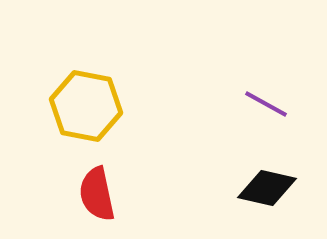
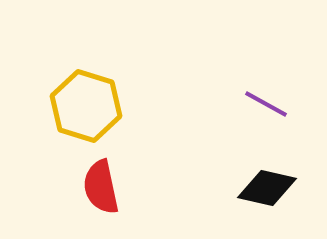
yellow hexagon: rotated 6 degrees clockwise
red semicircle: moved 4 px right, 7 px up
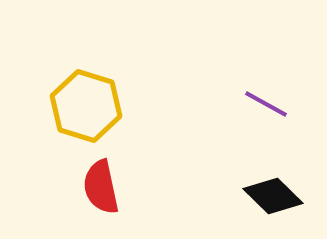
black diamond: moved 6 px right, 8 px down; rotated 32 degrees clockwise
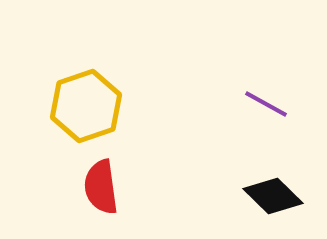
yellow hexagon: rotated 24 degrees clockwise
red semicircle: rotated 4 degrees clockwise
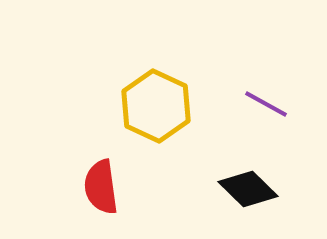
yellow hexagon: moved 70 px right; rotated 16 degrees counterclockwise
black diamond: moved 25 px left, 7 px up
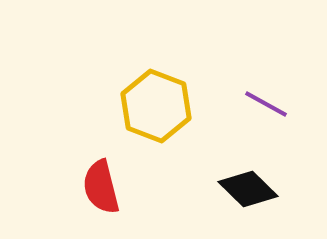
yellow hexagon: rotated 4 degrees counterclockwise
red semicircle: rotated 6 degrees counterclockwise
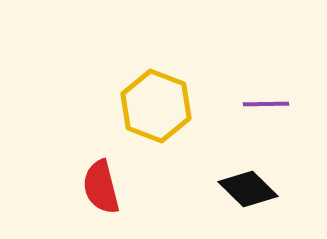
purple line: rotated 30 degrees counterclockwise
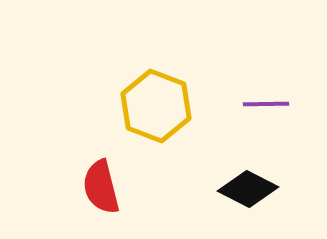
black diamond: rotated 18 degrees counterclockwise
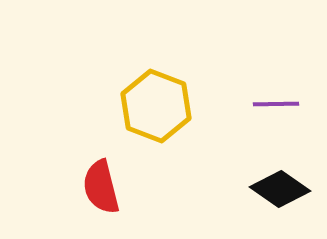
purple line: moved 10 px right
black diamond: moved 32 px right; rotated 8 degrees clockwise
